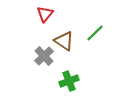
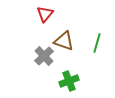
green line: moved 2 px right, 10 px down; rotated 30 degrees counterclockwise
brown triangle: rotated 15 degrees counterclockwise
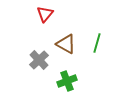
brown triangle: moved 2 px right, 3 px down; rotated 10 degrees clockwise
gray cross: moved 5 px left, 4 px down
green cross: moved 2 px left
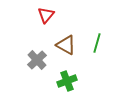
red triangle: moved 1 px right, 1 px down
brown triangle: moved 1 px down
gray cross: moved 2 px left
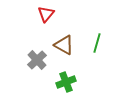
red triangle: moved 1 px up
brown triangle: moved 2 px left
green cross: moved 1 px left, 1 px down
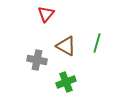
brown triangle: moved 2 px right, 1 px down
gray cross: rotated 36 degrees counterclockwise
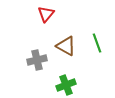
green line: rotated 36 degrees counterclockwise
gray cross: rotated 24 degrees counterclockwise
green cross: moved 3 px down
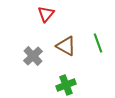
green line: moved 1 px right
gray cross: moved 4 px left, 4 px up; rotated 30 degrees counterclockwise
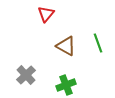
gray cross: moved 7 px left, 19 px down
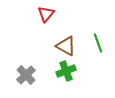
green cross: moved 14 px up
